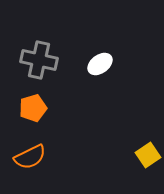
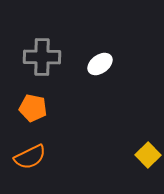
gray cross: moved 3 px right, 3 px up; rotated 12 degrees counterclockwise
orange pentagon: rotated 28 degrees clockwise
yellow square: rotated 10 degrees counterclockwise
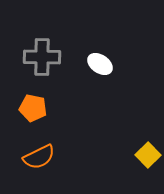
white ellipse: rotated 70 degrees clockwise
orange semicircle: moved 9 px right
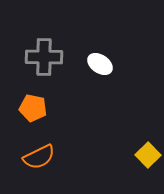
gray cross: moved 2 px right
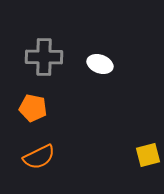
white ellipse: rotated 15 degrees counterclockwise
yellow square: rotated 30 degrees clockwise
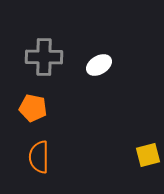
white ellipse: moved 1 px left, 1 px down; rotated 50 degrees counterclockwise
orange semicircle: rotated 116 degrees clockwise
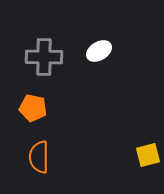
white ellipse: moved 14 px up
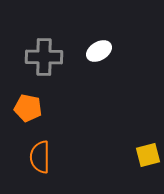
orange pentagon: moved 5 px left
orange semicircle: moved 1 px right
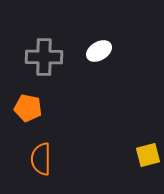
orange semicircle: moved 1 px right, 2 px down
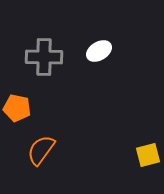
orange pentagon: moved 11 px left
orange semicircle: moved 9 px up; rotated 36 degrees clockwise
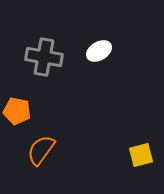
gray cross: rotated 9 degrees clockwise
orange pentagon: moved 3 px down
yellow square: moved 7 px left
